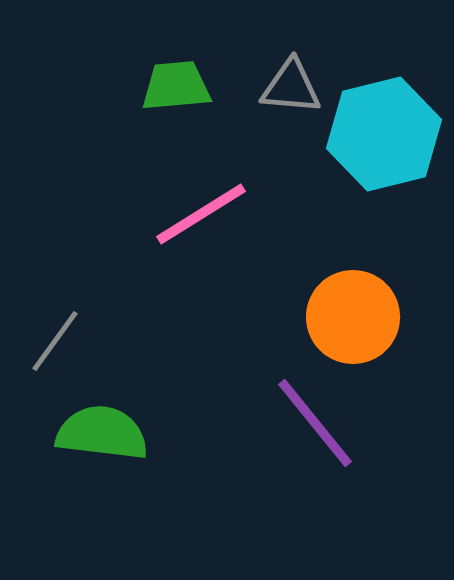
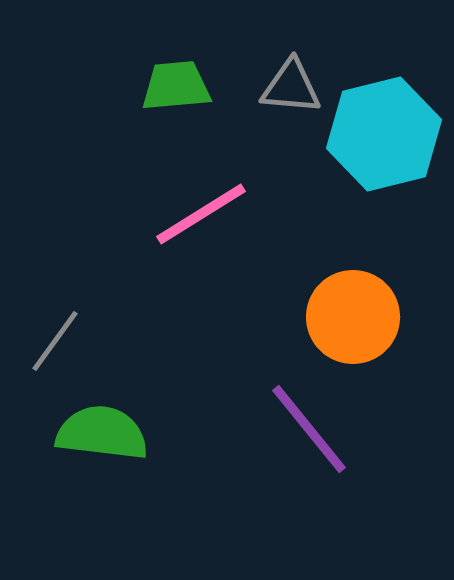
purple line: moved 6 px left, 6 px down
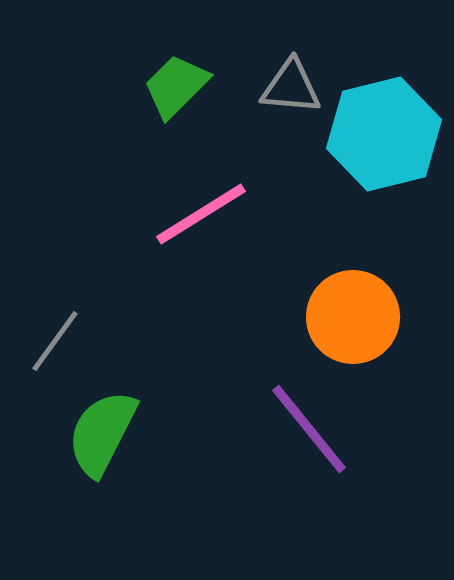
green trapezoid: rotated 40 degrees counterclockwise
green semicircle: rotated 70 degrees counterclockwise
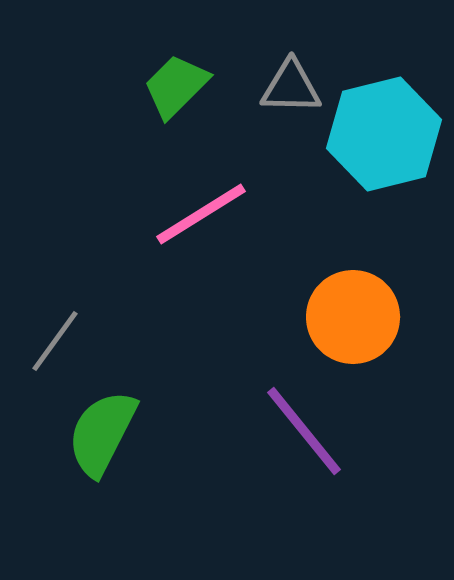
gray triangle: rotated 4 degrees counterclockwise
purple line: moved 5 px left, 2 px down
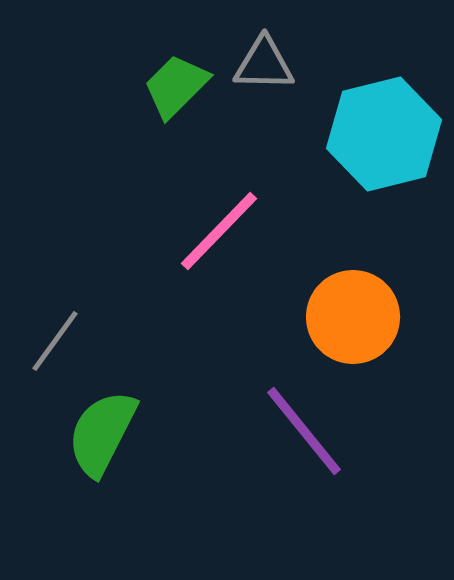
gray triangle: moved 27 px left, 23 px up
pink line: moved 18 px right, 17 px down; rotated 14 degrees counterclockwise
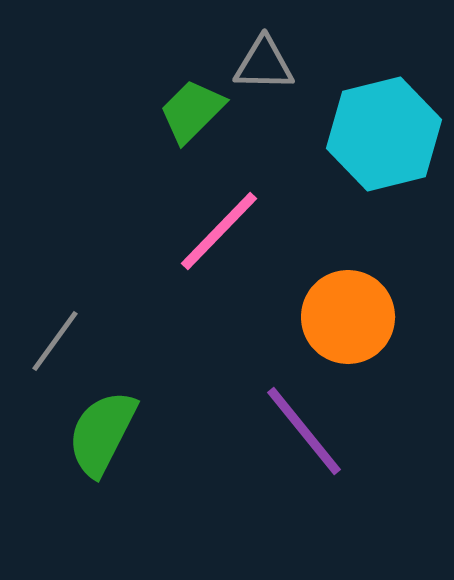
green trapezoid: moved 16 px right, 25 px down
orange circle: moved 5 px left
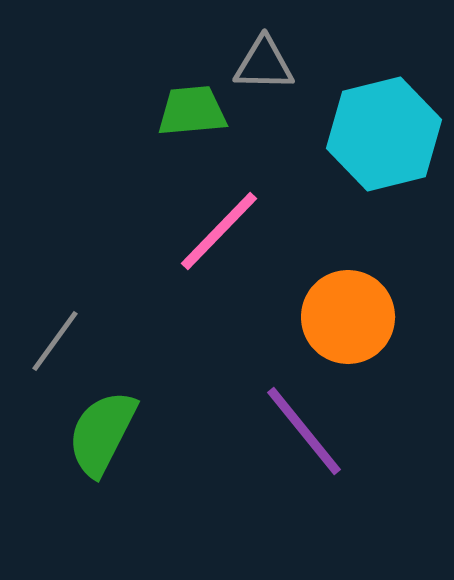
green trapezoid: rotated 40 degrees clockwise
